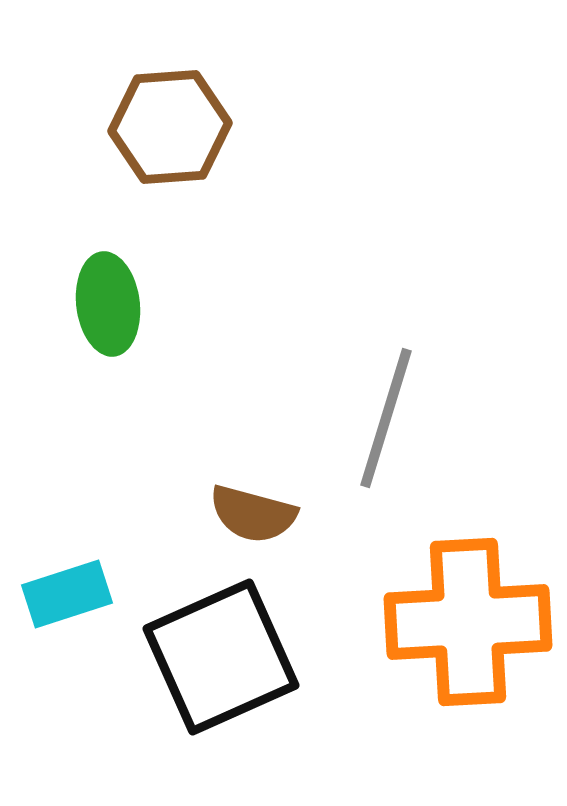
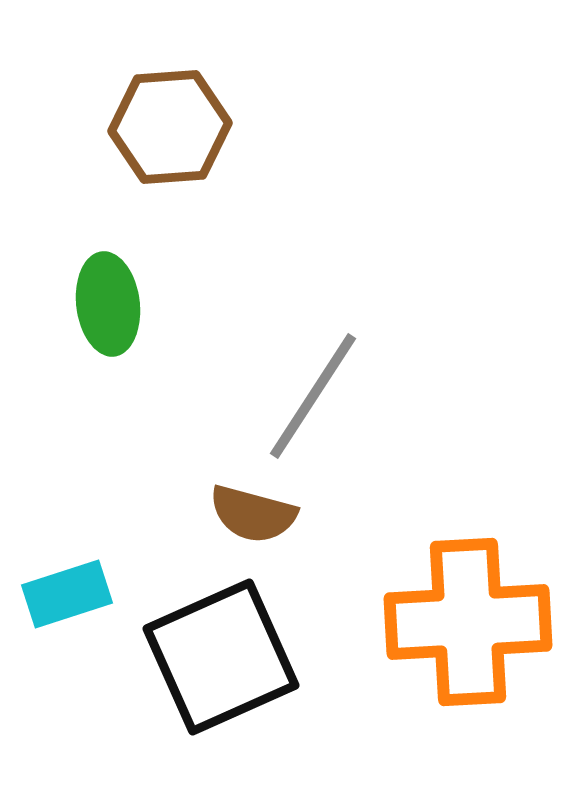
gray line: moved 73 px left, 22 px up; rotated 16 degrees clockwise
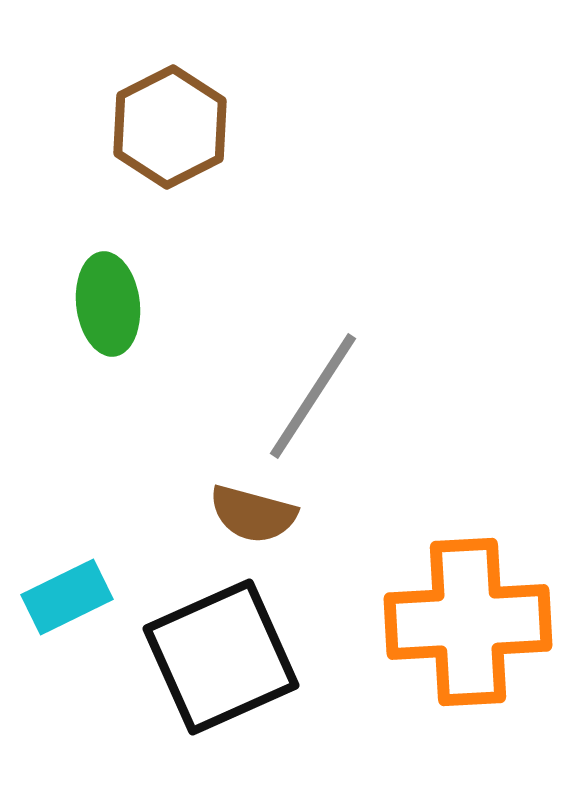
brown hexagon: rotated 23 degrees counterclockwise
cyan rectangle: moved 3 px down; rotated 8 degrees counterclockwise
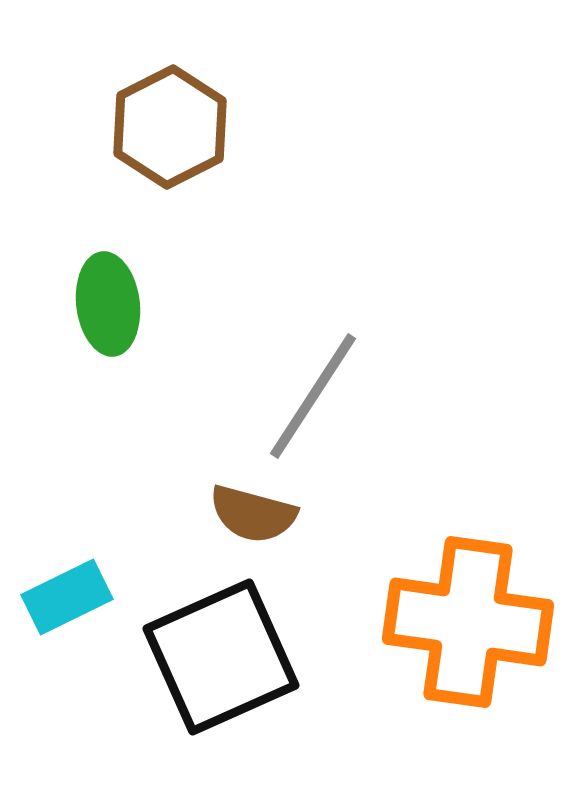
orange cross: rotated 11 degrees clockwise
